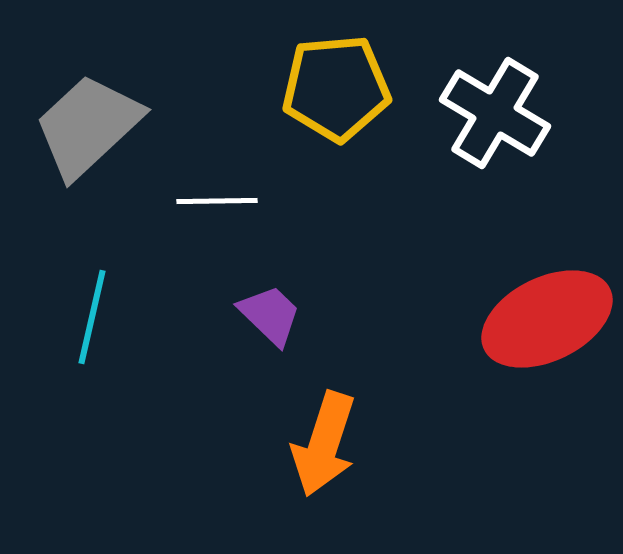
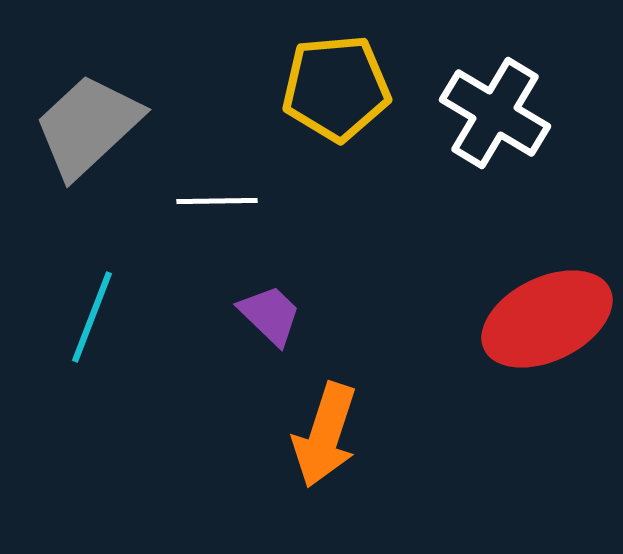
cyan line: rotated 8 degrees clockwise
orange arrow: moved 1 px right, 9 px up
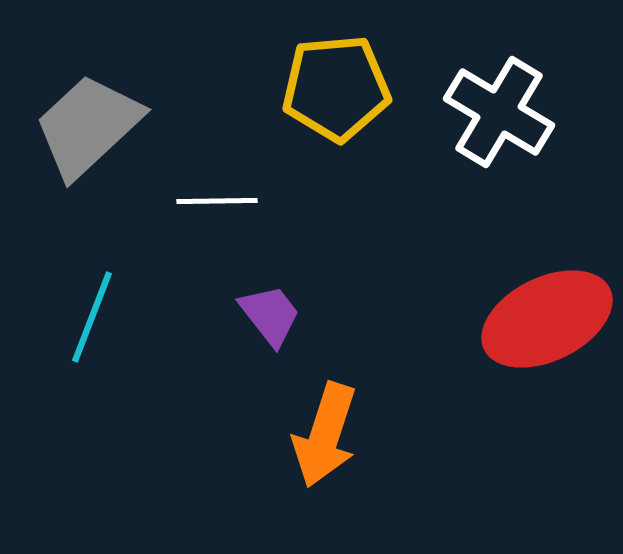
white cross: moved 4 px right, 1 px up
purple trapezoid: rotated 8 degrees clockwise
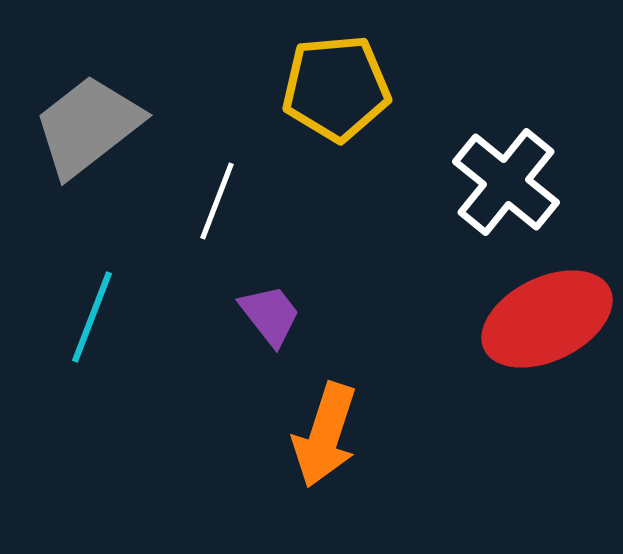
white cross: moved 7 px right, 70 px down; rotated 8 degrees clockwise
gray trapezoid: rotated 5 degrees clockwise
white line: rotated 68 degrees counterclockwise
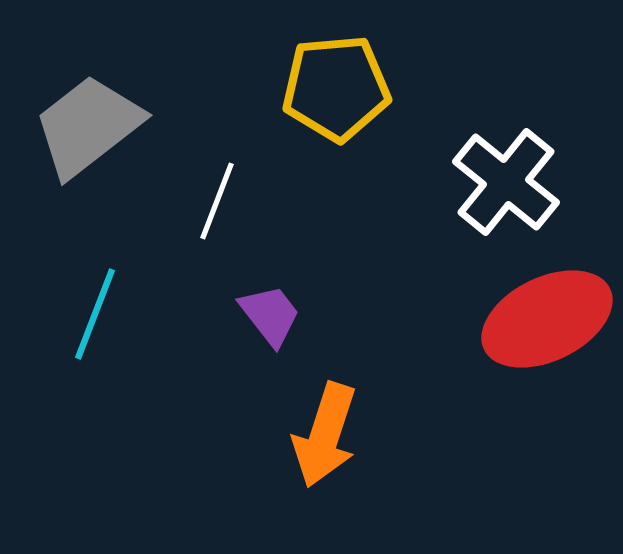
cyan line: moved 3 px right, 3 px up
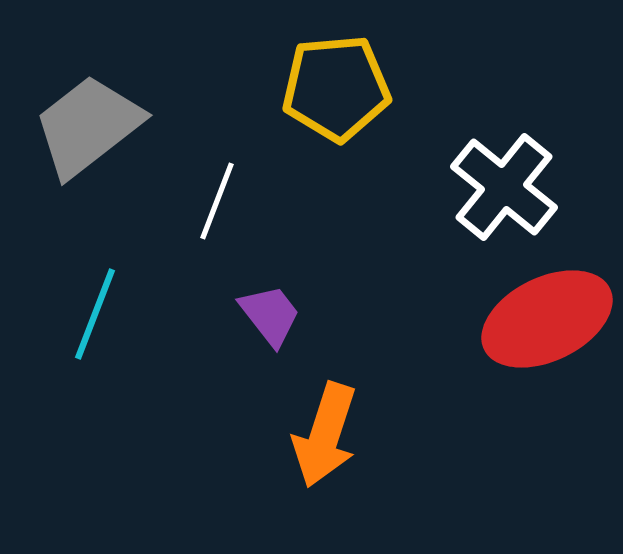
white cross: moved 2 px left, 5 px down
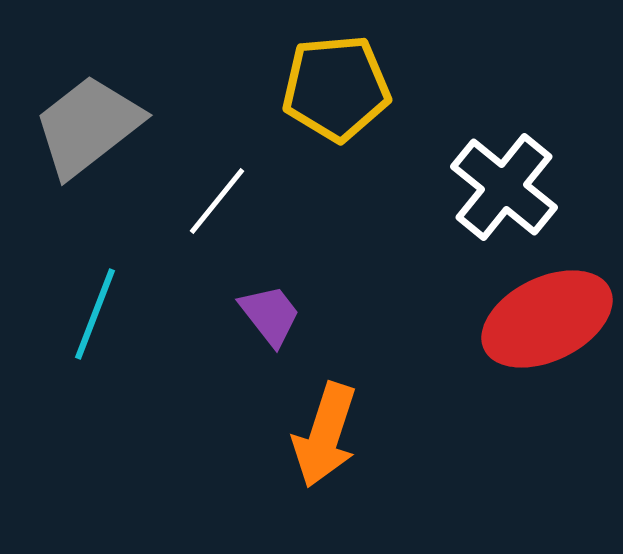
white line: rotated 18 degrees clockwise
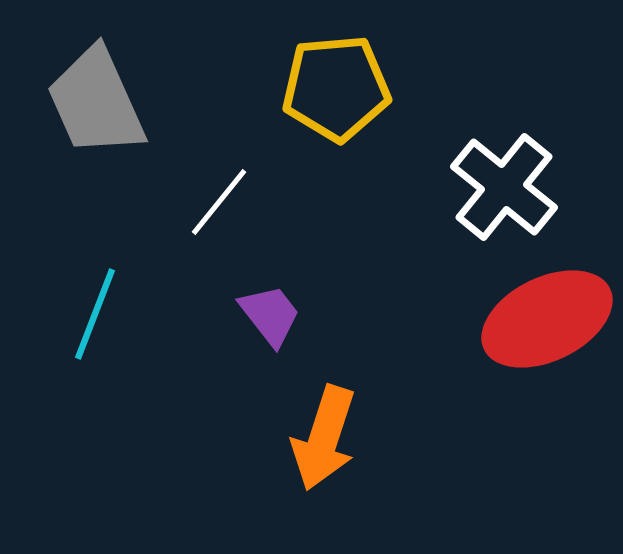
gray trapezoid: moved 8 px right, 24 px up; rotated 76 degrees counterclockwise
white line: moved 2 px right, 1 px down
orange arrow: moved 1 px left, 3 px down
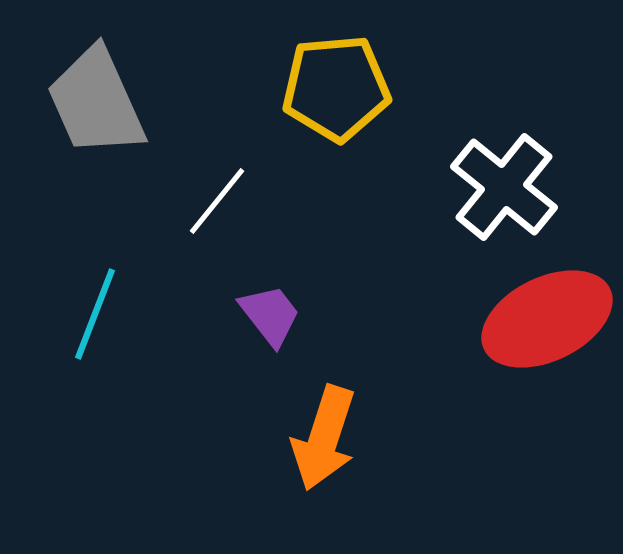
white line: moved 2 px left, 1 px up
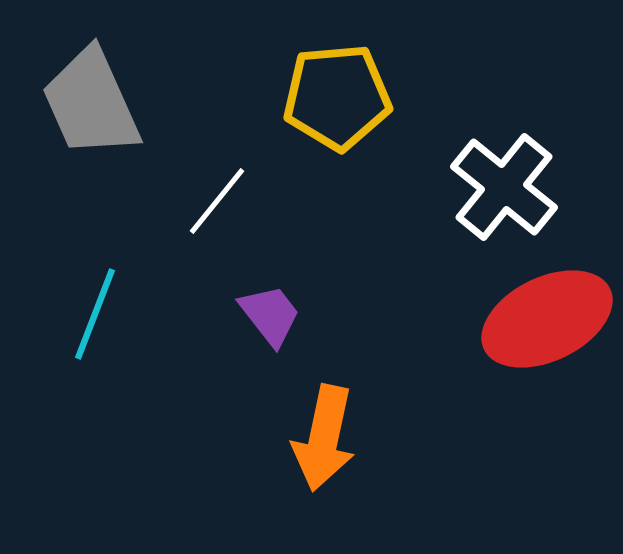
yellow pentagon: moved 1 px right, 9 px down
gray trapezoid: moved 5 px left, 1 px down
orange arrow: rotated 6 degrees counterclockwise
